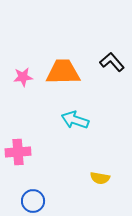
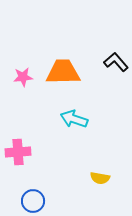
black L-shape: moved 4 px right
cyan arrow: moved 1 px left, 1 px up
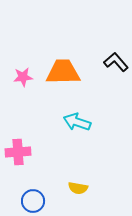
cyan arrow: moved 3 px right, 3 px down
yellow semicircle: moved 22 px left, 10 px down
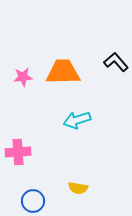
cyan arrow: moved 2 px up; rotated 36 degrees counterclockwise
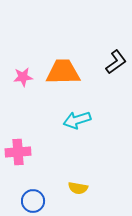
black L-shape: rotated 95 degrees clockwise
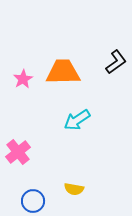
pink star: moved 2 px down; rotated 24 degrees counterclockwise
cyan arrow: rotated 16 degrees counterclockwise
pink cross: rotated 35 degrees counterclockwise
yellow semicircle: moved 4 px left, 1 px down
